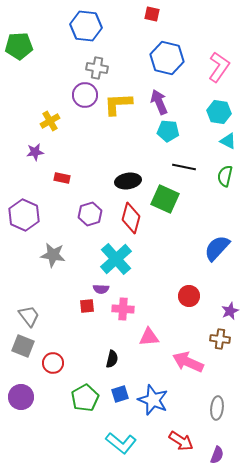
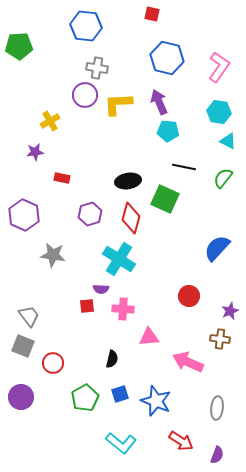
green semicircle at (225, 176): moved 2 px left, 2 px down; rotated 25 degrees clockwise
cyan cross at (116, 259): moved 3 px right; rotated 16 degrees counterclockwise
blue star at (153, 400): moved 3 px right, 1 px down
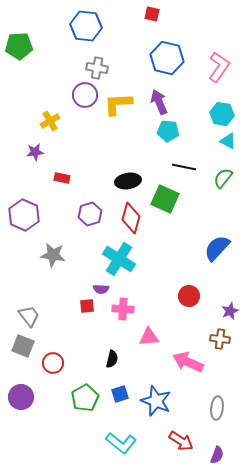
cyan hexagon at (219, 112): moved 3 px right, 2 px down
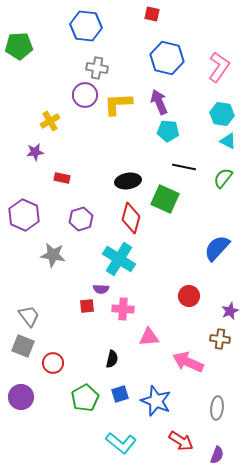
purple hexagon at (90, 214): moved 9 px left, 5 px down
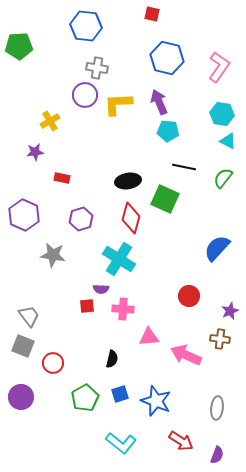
pink arrow at (188, 362): moved 2 px left, 7 px up
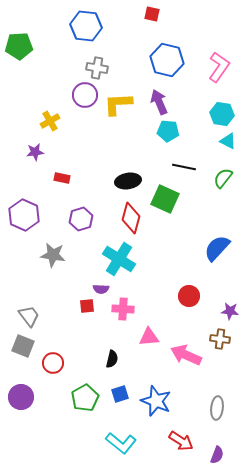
blue hexagon at (167, 58): moved 2 px down
purple star at (230, 311): rotated 30 degrees clockwise
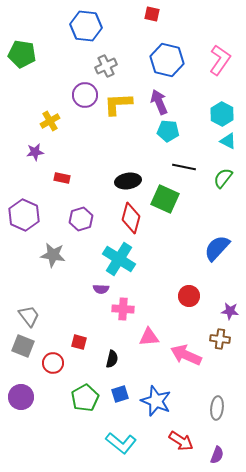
green pentagon at (19, 46): moved 3 px right, 8 px down; rotated 12 degrees clockwise
pink L-shape at (219, 67): moved 1 px right, 7 px up
gray cross at (97, 68): moved 9 px right, 2 px up; rotated 35 degrees counterclockwise
cyan hexagon at (222, 114): rotated 20 degrees clockwise
red square at (87, 306): moved 8 px left, 36 px down; rotated 21 degrees clockwise
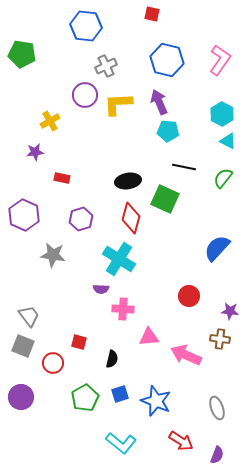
gray ellipse at (217, 408): rotated 25 degrees counterclockwise
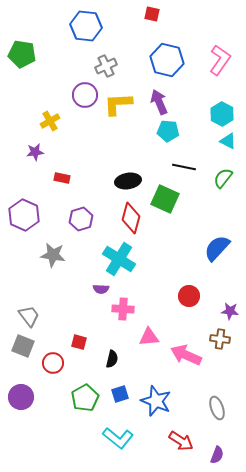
cyan L-shape at (121, 443): moved 3 px left, 5 px up
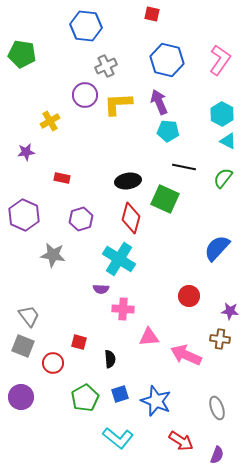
purple star at (35, 152): moved 9 px left
black semicircle at (112, 359): moved 2 px left; rotated 18 degrees counterclockwise
